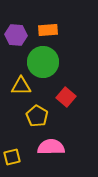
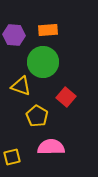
purple hexagon: moved 2 px left
yellow triangle: rotated 20 degrees clockwise
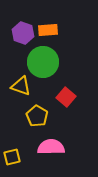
purple hexagon: moved 9 px right, 2 px up; rotated 15 degrees clockwise
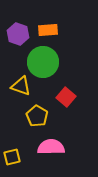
purple hexagon: moved 5 px left, 1 px down
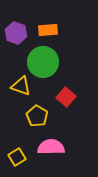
purple hexagon: moved 2 px left, 1 px up
yellow square: moved 5 px right; rotated 18 degrees counterclockwise
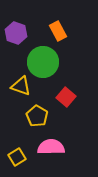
orange rectangle: moved 10 px right, 1 px down; rotated 66 degrees clockwise
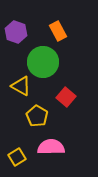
purple hexagon: moved 1 px up
yellow triangle: rotated 10 degrees clockwise
